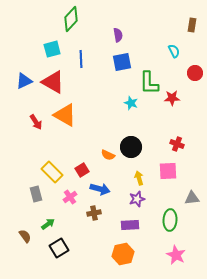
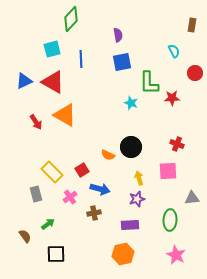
black square: moved 3 px left, 6 px down; rotated 30 degrees clockwise
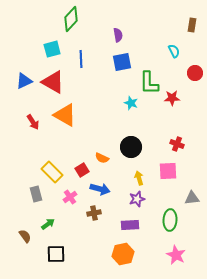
red arrow: moved 3 px left
orange semicircle: moved 6 px left, 3 px down
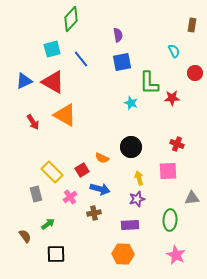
blue line: rotated 36 degrees counterclockwise
orange hexagon: rotated 15 degrees clockwise
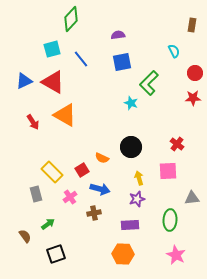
purple semicircle: rotated 88 degrees counterclockwise
green L-shape: rotated 45 degrees clockwise
red star: moved 21 px right
red cross: rotated 16 degrees clockwise
black square: rotated 18 degrees counterclockwise
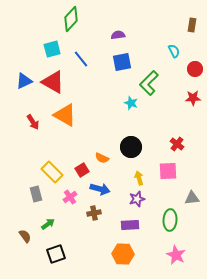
red circle: moved 4 px up
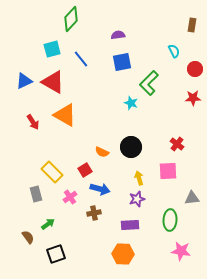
orange semicircle: moved 6 px up
red square: moved 3 px right
brown semicircle: moved 3 px right, 1 px down
pink star: moved 5 px right, 4 px up; rotated 18 degrees counterclockwise
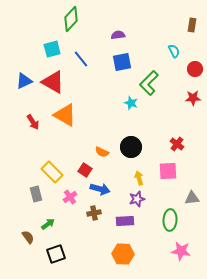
red square: rotated 24 degrees counterclockwise
purple rectangle: moved 5 px left, 4 px up
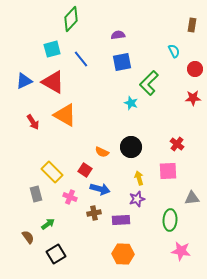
pink cross: rotated 32 degrees counterclockwise
purple rectangle: moved 4 px left, 1 px up
black square: rotated 12 degrees counterclockwise
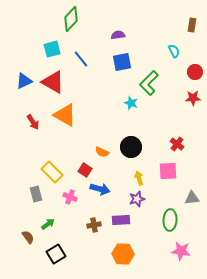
red circle: moved 3 px down
brown cross: moved 12 px down
